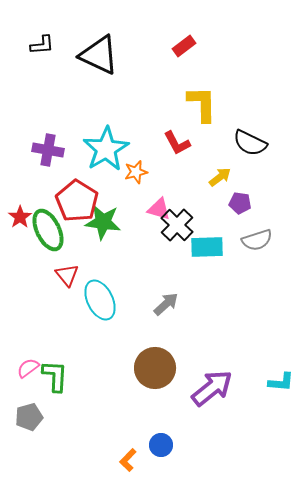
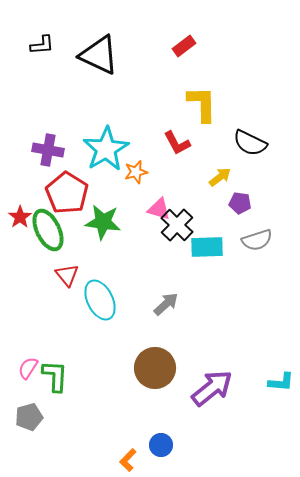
red pentagon: moved 10 px left, 8 px up
pink semicircle: rotated 20 degrees counterclockwise
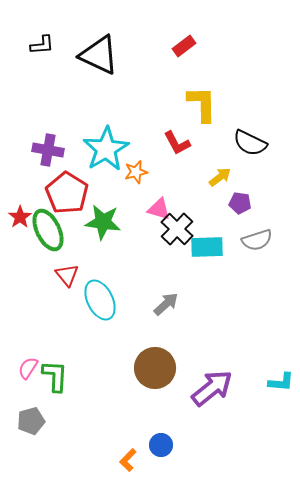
black cross: moved 4 px down
gray pentagon: moved 2 px right, 4 px down
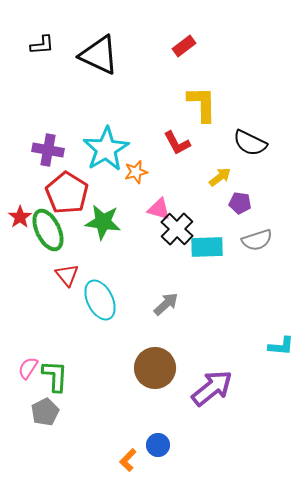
cyan L-shape: moved 36 px up
gray pentagon: moved 14 px right, 9 px up; rotated 12 degrees counterclockwise
blue circle: moved 3 px left
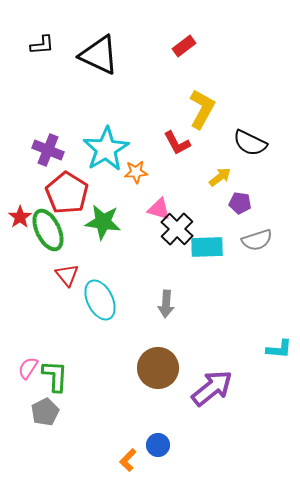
yellow L-shape: moved 5 px down; rotated 30 degrees clockwise
purple cross: rotated 12 degrees clockwise
orange star: rotated 10 degrees clockwise
gray arrow: rotated 136 degrees clockwise
cyan L-shape: moved 2 px left, 3 px down
brown circle: moved 3 px right
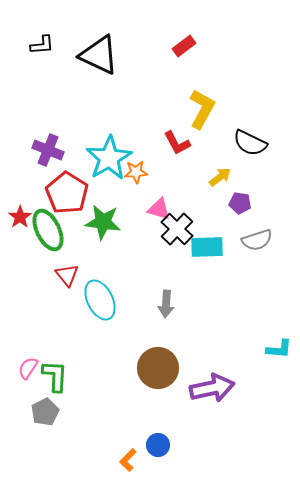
cyan star: moved 3 px right, 9 px down
purple arrow: rotated 27 degrees clockwise
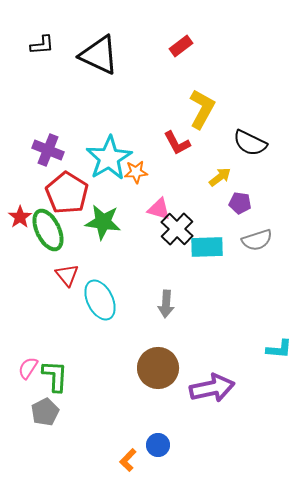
red rectangle: moved 3 px left
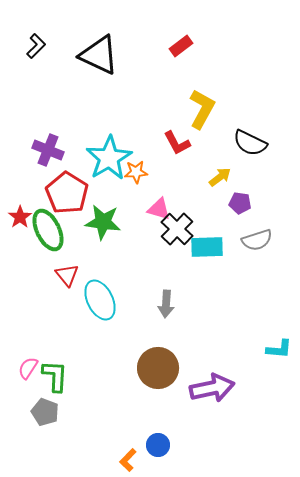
black L-shape: moved 6 px left, 1 px down; rotated 40 degrees counterclockwise
gray pentagon: rotated 24 degrees counterclockwise
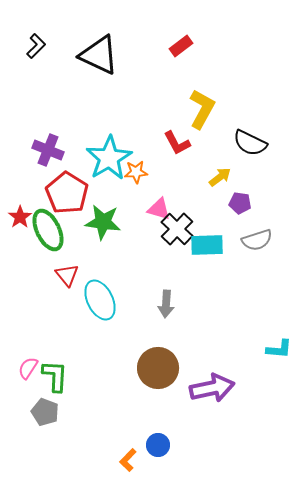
cyan rectangle: moved 2 px up
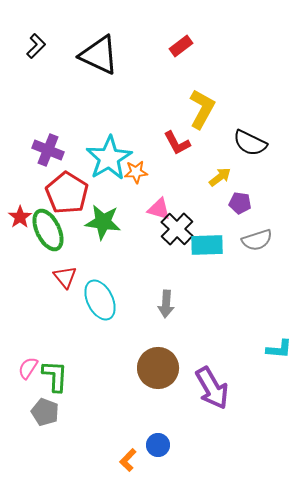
red triangle: moved 2 px left, 2 px down
purple arrow: rotated 72 degrees clockwise
